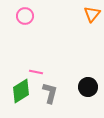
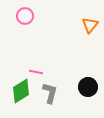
orange triangle: moved 2 px left, 11 px down
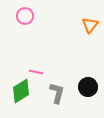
gray L-shape: moved 7 px right
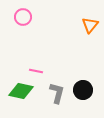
pink circle: moved 2 px left, 1 px down
pink line: moved 1 px up
black circle: moved 5 px left, 3 px down
green diamond: rotated 45 degrees clockwise
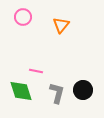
orange triangle: moved 29 px left
green diamond: rotated 60 degrees clockwise
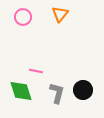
orange triangle: moved 1 px left, 11 px up
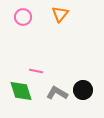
gray L-shape: rotated 75 degrees counterclockwise
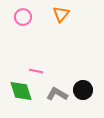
orange triangle: moved 1 px right
gray L-shape: moved 1 px down
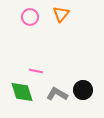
pink circle: moved 7 px right
green diamond: moved 1 px right, 1 px down
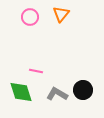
green diamond: moved 1 px left
